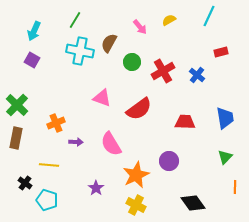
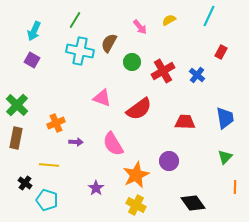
red rectangle: rotated 48 degrees counterclockwise
pink semicircle: moved 2 px right
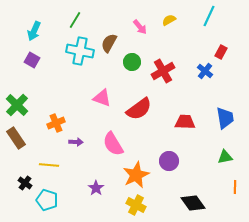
blue cross: moved 8 px right, 4 px up
brown rectangle: rotated 45 degrees counterclockwise
green triangle: rotated 35 degrees clockwise
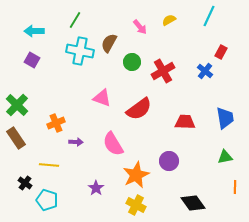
cyan arrow: rotated 66 degrees clockwise
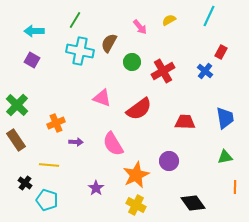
brown rectangle: moved 2 px down
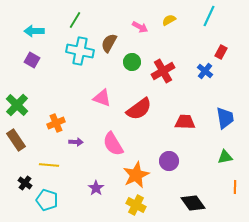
pink arrow: rotated 21 degrees counterclockwise
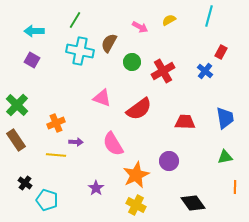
cyan line: rotated 10 degrees counterclockwise
yellow line: moved 7 px right, 10 px up
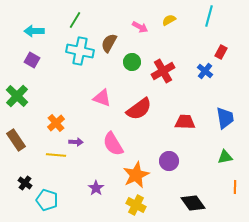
green cross: moved 9 px up
orange cross: rotated 18 degrees counterclockwise
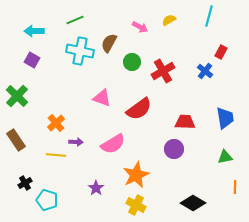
green line: rotated 36 degrees clockwise
pink semicircle: rotated 90 degrees counterclockwise
purple circle: moved 5 px right, 12 px up
black cross: rotated 24 degrees clockwise
black diamond: rotated 25 degrees counterclockwise
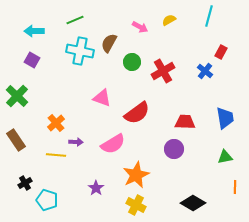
red semicircle: moved 2 px left, 4 px down
